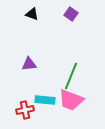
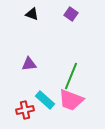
cyan rectangle: rotated 36 degrees clockwise
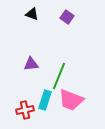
purple square: moved 4 px left, 3 px down
purple triangle: moved 2 px right
green line: moved 12 px left
cyan rectangle: rotated 66 degrees clockwise
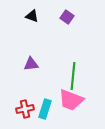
black triangle: moved 2 px down
green line: moved 14 px right; rotated 16 degrees counterclockwise
cyan rectangle: moved 9 px down
red cross: moved 1 px up
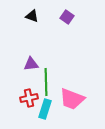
green line: moved 27 px left, 6 px down; rotated 8 degrees counterclockwise
pink trapezoid: moved 1 px right, 1 px up
red cross: moved 4 px right, 11 px up
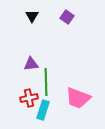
black triangle: rotated 40 degrees clockwise
pink trapezoid: moved 6 px right, 1 px up
cyan rectangle: moved 2 px left, 1 px down
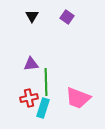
cyan rectangle: moved 2 px up
